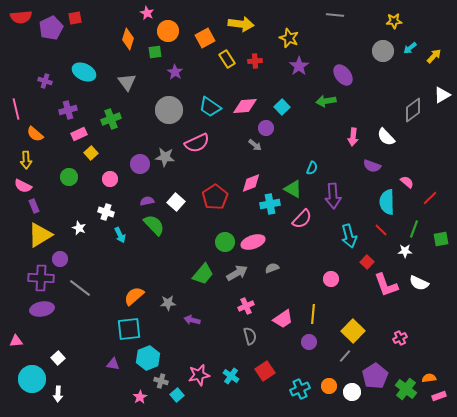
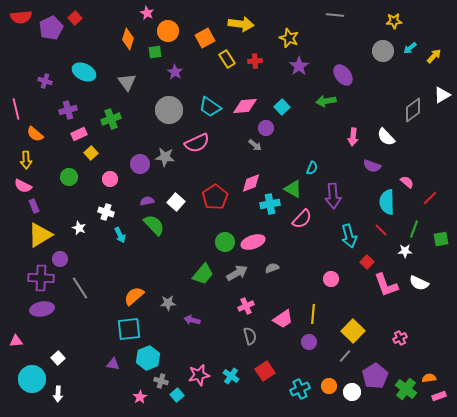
red square at (75, 18): rotated 32 degrees counterclockwise
gray line at (80, 288): rotated 20 degrees clockwise
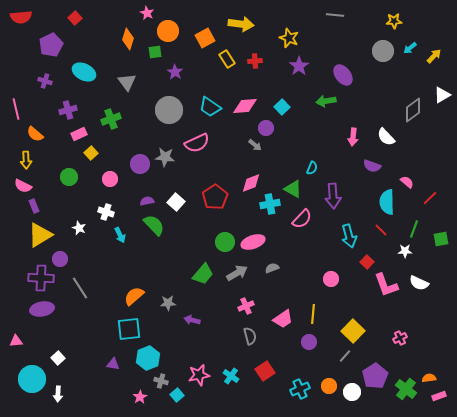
purple pentagon at (51, 28): moved 17 px down
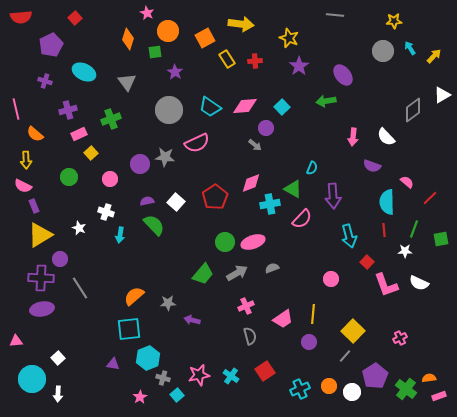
cyan arrow at (410, 48): rotated 96 degrees clockwise
red line at (381, 230): moved 3 px right; rotated 40 degrees clockwise
cyan arrow at (120, 235): rotated 35 degrees clockwise
gray cross at (161, 381): moved 2 px right, 3 px up
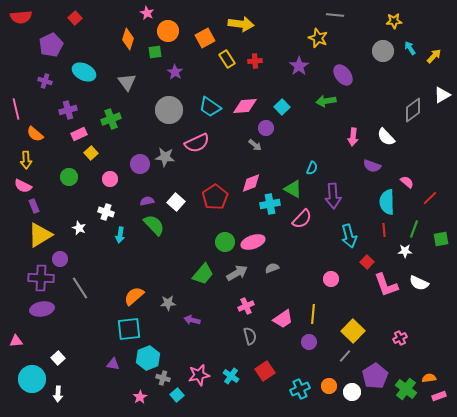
yellow star at (289, 38): moved 29 px right
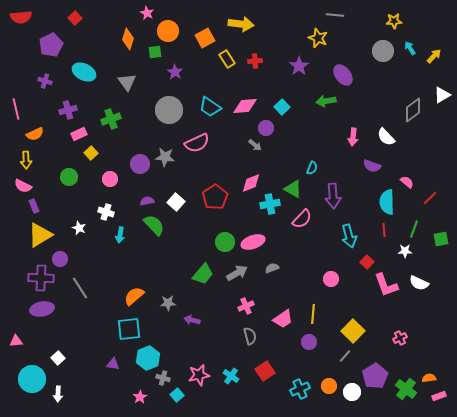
orange semicircle at (35, 134): rotated 66 degrees counterclockwise
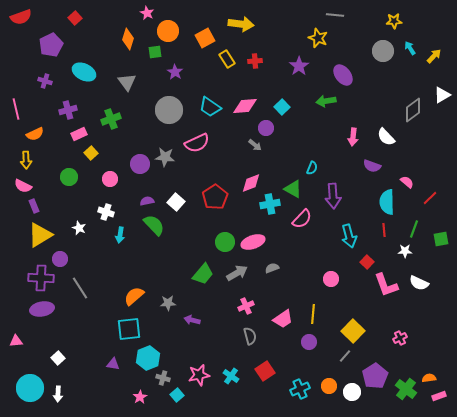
red semicircle at (21, 17): rotated 15 degrees counterclockwise
cyan circle at (32, 379): moved 2 px left, 9 px down
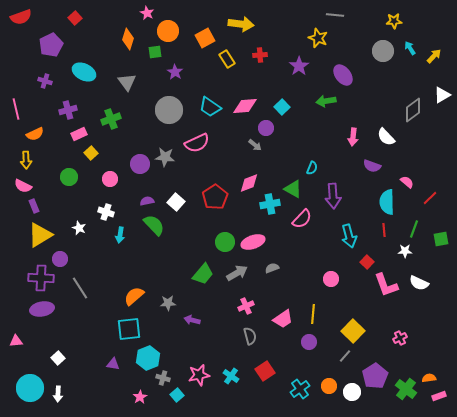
red cross at (255, 61): moved 5 px right, 6 px up
pink diamond at (251, 183): moved 2 px left
cyan cross at (300, 389): rotated 12 degrees counterclockwise
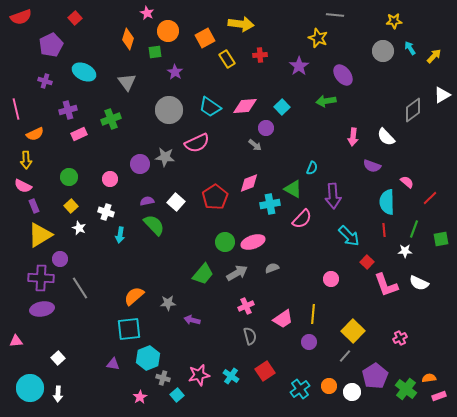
yellow square at (91, 153): moved 20 px left, 53 px down
cyan arrow at (349, 236): rotated 30 degrees counterclockwise
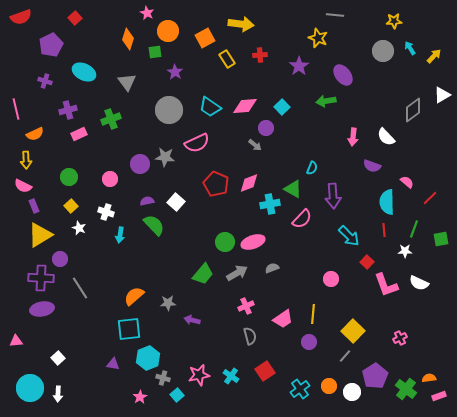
red pentagon at (215, 197): moved 1 px right, 13 px up; rotated 15 degrees counterclockwise
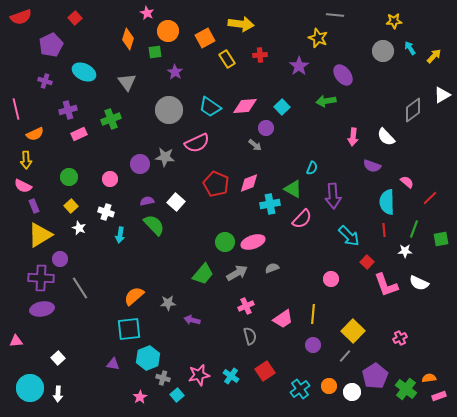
purple circle at (309, 342): moved 4 px right, 3 px down
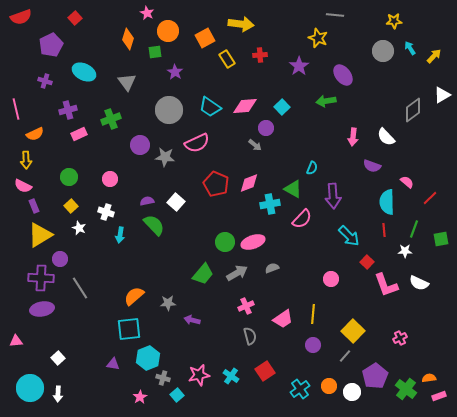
purple circle at (140, 164): moved 19 px up
